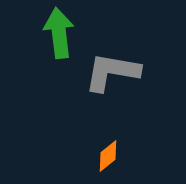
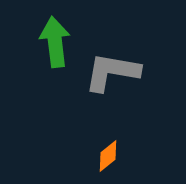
green arrow: moved 4 px left, 9 px down
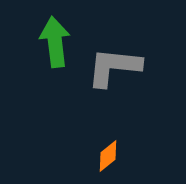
gray L-shape: moved 2 px right, 5 px up; rotated 4 degrees counterclockwise
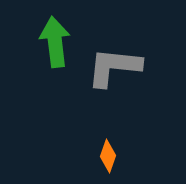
orange diamond: rotated 32 degrees counterclockwise
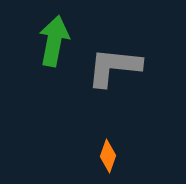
green arrow: moved 1 px left, 1 px up; rotated 18 degrees clockwise
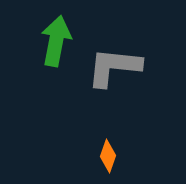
green arrow: moved 2 px right
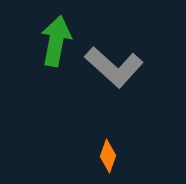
gray L-shape: rotated 144 degrees counterclockwise
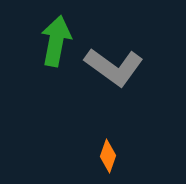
gray L-shape: rotated 6 degrees counterclockwise
